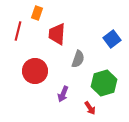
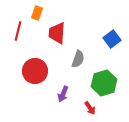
red trapezoid: moved 1 px up
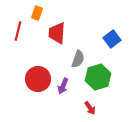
red circle: moved 3 px right, 8 px down
green hexagon: moved 6 px left, 6 px up
purple arrow: moved 8 px up
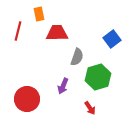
orange rectangle: moved 2 px right, 1 px down; rotated 32 degrees counterclockwise
red trapezoid: rotated 85 degrees clockwise
gray semicircle: moved 1 px left, 2 px up
red circle: moved 11 px left, 20 px down
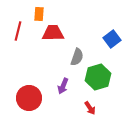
orange rectangle: rotated 16 degrees clockwise
red trapezoid: moved 4 px left
red circle: moved 2 px right, 1 px up
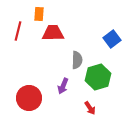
gray semicircle: moved 3 px down; rotated 18 degrees counterclockwise
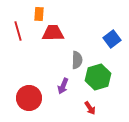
red line: rotated 30 degrees counterclockwise
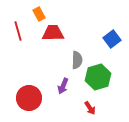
orange rectangle: rotated 32 degrees counterclockwise
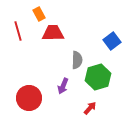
blue square: moved 2 px down
red arrow: rotated 104 degrees counterclockwise
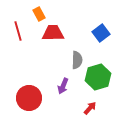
blue square: moved 11 px left, 8 px up
